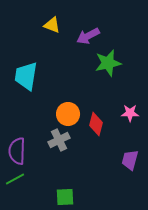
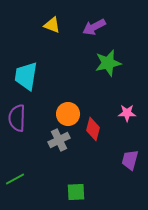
purple arrow: moved 6 px right, 9 px up
pink star: moved 3 px left
red diamond: moved 3 px left, 5 px down
purple semicircle: moved 33 px up
green square: moved 11 px right, 5 px up
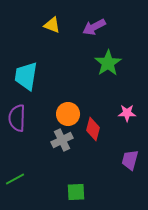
green star: rotated 20 degrees counterclockwise
gray cross: moved 3 px right
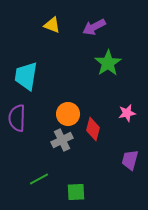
pink star: rotated 12 degrees counterclockwise
green line: moved 24 px right
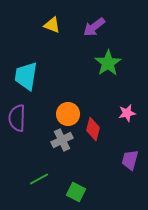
purple arrow: rotated 10 degrees counterclockwise
green square: rotated 30 degrees clockwise
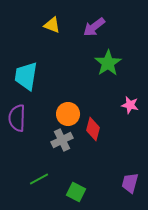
pink star: moved 3 px right, 8 px up; rotated 24 degrees clockwise
purple trapezoid: moved 23 px down
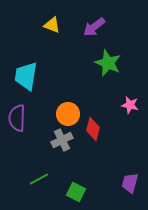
green star: rotated 16 degrees counterclockwise
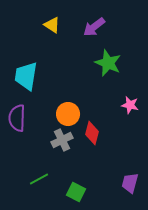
yellow triangle: rotated 12 degrees clockwise
red diamond: moved 1 px left, 4 px down
